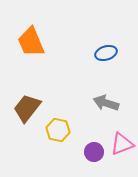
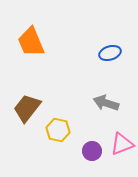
blue ellipse: moved 4 px right
purple circle: moved 2 px left, 1 px up
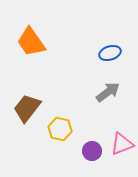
orange trapezoid: rotated 12 degrees counterclockwise
gray arrow: moved 2 px right, 11 px up; rotated 125 degrees clockwise
yellow hexagon: moved 2 px right, 1 px up
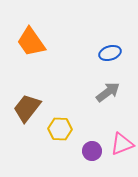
yellow hexagon: rotated 10 degrees counterclockwise
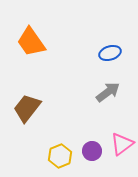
yellow hexagon: moved 27 px down; rotated 25 degrees counterclockwise
pink triangle: rotated 15 degrees counterclockwise
